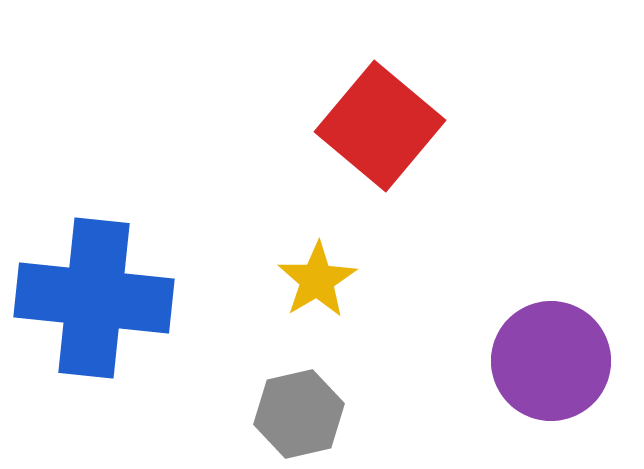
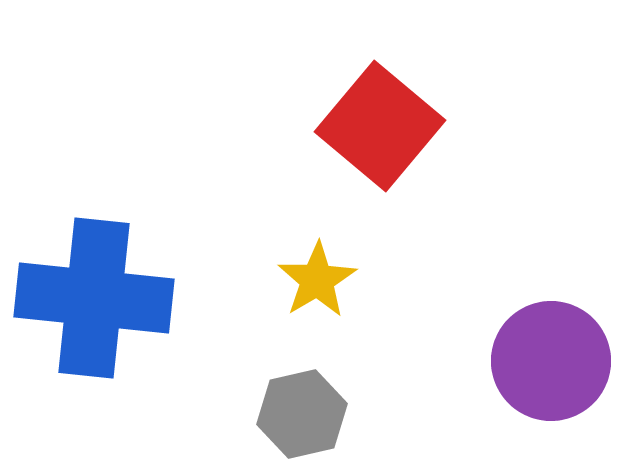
gray hexagon: moved 3 px right
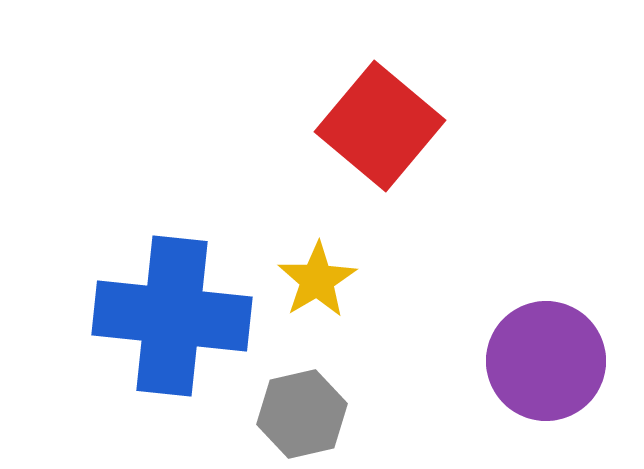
blue cross: moved 78 px right, 18 px down
purple circle: moved 5 px left
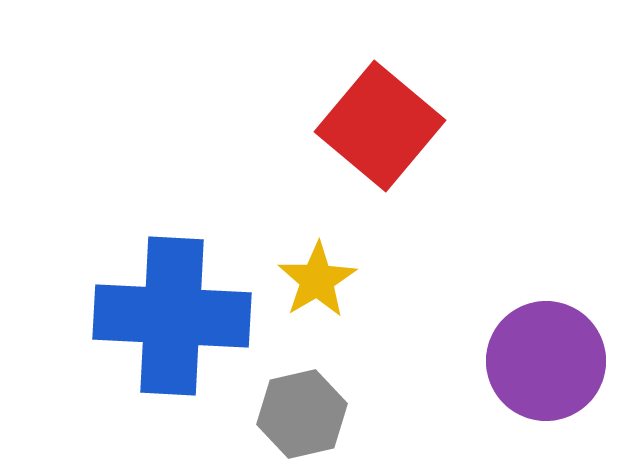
blue cross: rotated 3 degrees counterclockwise
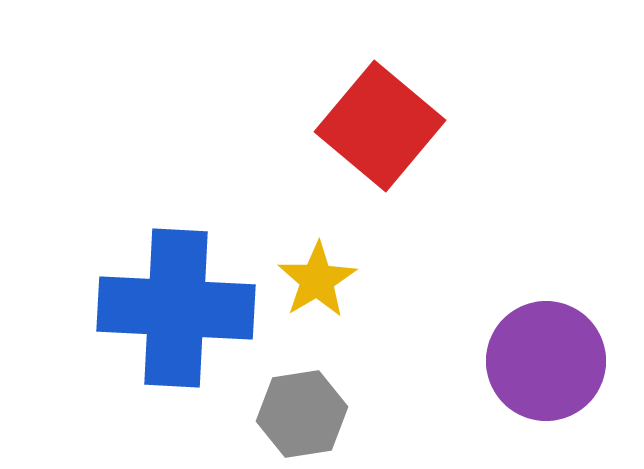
blue cross: moved 4 px right, 8 px up
gray hexagon: rotated 4 degrees clockwise
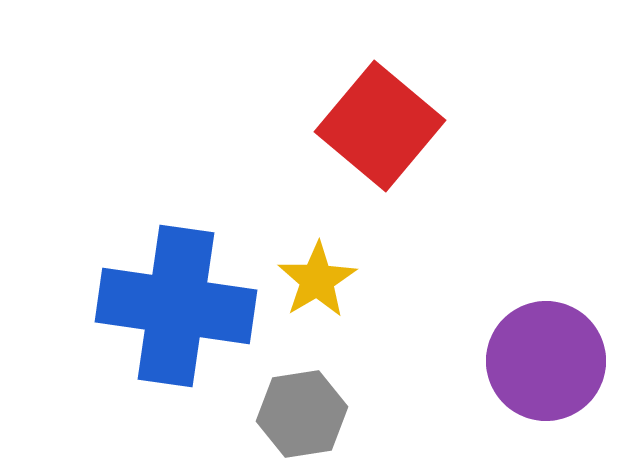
blue cross: moved 2 px up; rotated 5 degrees clockwise
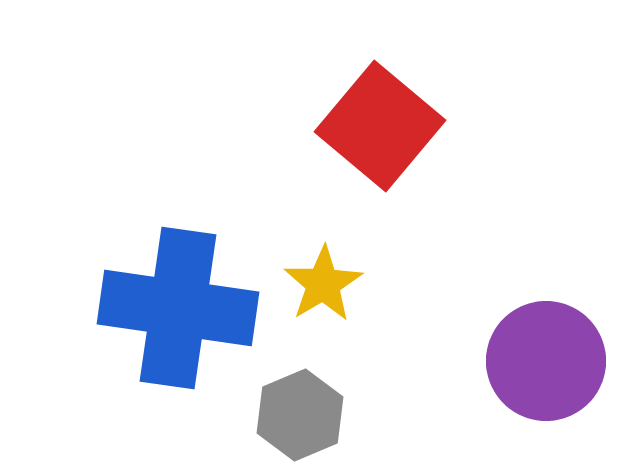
yellow star: moved 6 px right, 4 px down
blue cross: moved 2 px right, 2 px down
gray hexagon: moved 2 px left, 1 px down; rotated 14 degrees counterclockwise
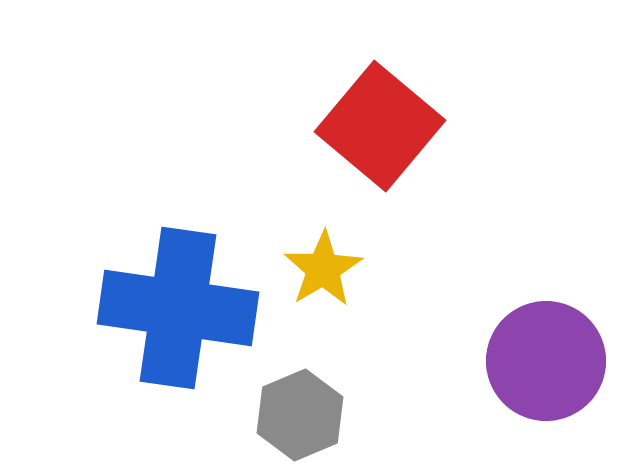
yellow star: moved 15 px up
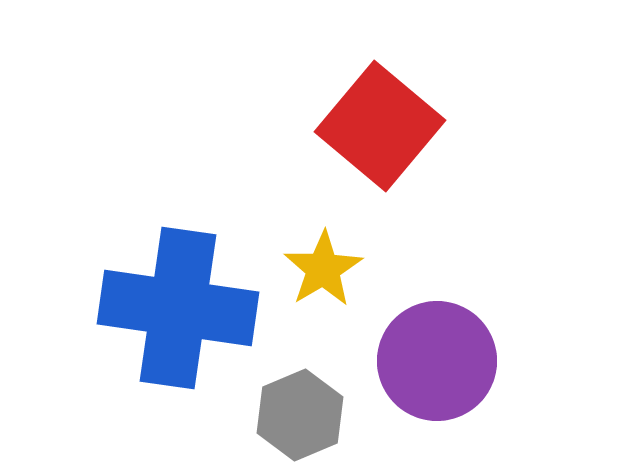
purple circle: moved 109 px left
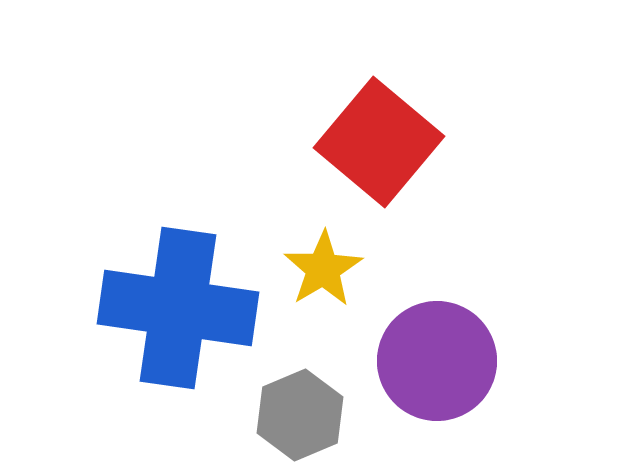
red square: moved 1 px left, 16 px down
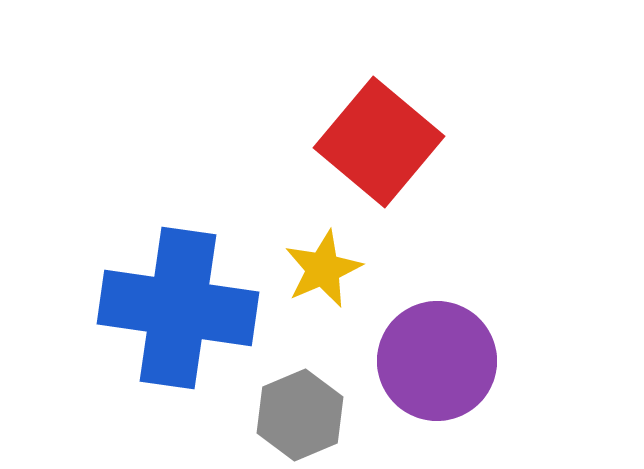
yellow star: rotated 8 degrees clockwise
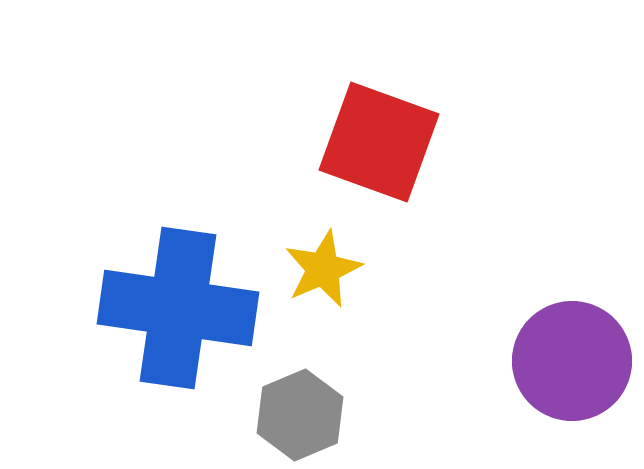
red square: rotated 20 degrees counterclockwise
purple circle: moved 135 px right
